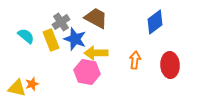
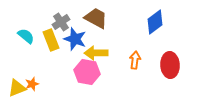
yellow triangle: rotated 36 degrees counterclockwise
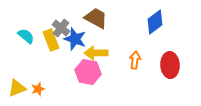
gray cross: moved 6 px down; rotated 18 degrees counterclockwise
pink hexagon: moved 1 px right
orange star: moved 6 px right, 5 px down
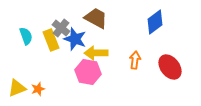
cyan semicircle: rotated 30 degrees clockwise
red ellipse: moved 2 px down; rotated 35 degrees counterclockwise
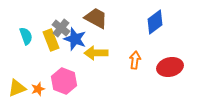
red ellipse: rotated 65 degrees counterclockwise
pink hexagon: moved 24 px left, 9 px down; rotated 10 degrees clockwise
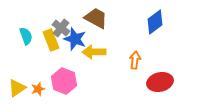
yellow arrow: moved 2 px left, 1 px up
red ellipse: moved 10 px left, 15 px down
yellow triangle: rotated 12 degrees counterclockwise
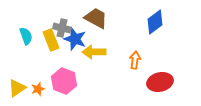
gray cross: moved 1 px right; rotated 24 degrees counterclockwise
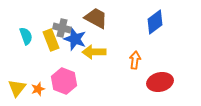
yellow triangle: rotated 18 degrees counterclockwise
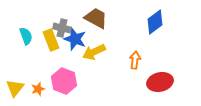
yellow arrow: rotated 25 degrees counterclockwise
yellow triangle: moved 2 px left
